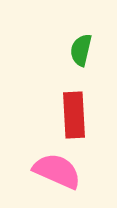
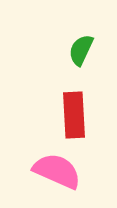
green semicircle: rotated 12 degrees clockwise
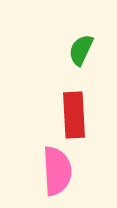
pink semicircle: rotated 63 degrees clockwise
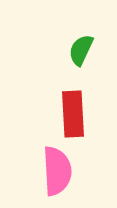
red rectangle: moved 1 px left, 1 px up
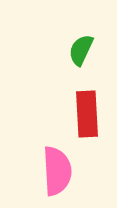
red rectangle: moved 14 px right
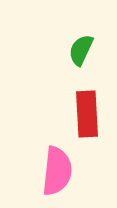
pink semicircle: rotated 9 degrees clockwise
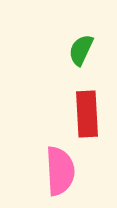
pink semicircle: moved 3 px right; rotated 9 degrees counterclockwise
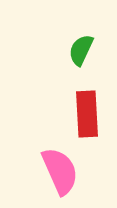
pink semicircle: rotated 21 degrees counterclockwise
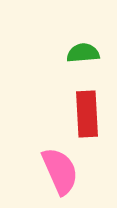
green semicircle: moved 2 px right, 3 px down; rotated 60 degrees clockwise
